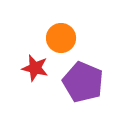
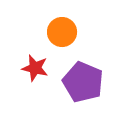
orange circle: moved 1 px right, 6 px up
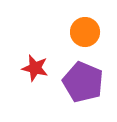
orange circle: moved 23 px right
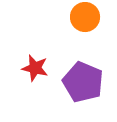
orange circle: moved 15 px up
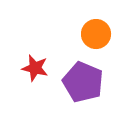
orange circle: moved 11 px right, 17 px down
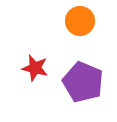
orange circle: moved 16 px left, 13 px up
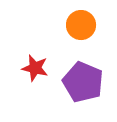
orange circle: moved 1 px right, 4 px down
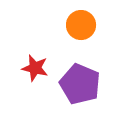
purple pentagon: moved 3 px left, 2 px down
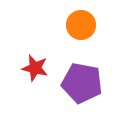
purple pentagon: moved 2 px right, 1 px up; rotated 12 degrees counterclockwise
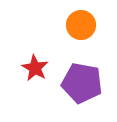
red star: rotated 16 degrees clockwise
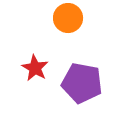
orange circle: moved 13 px left, 7 px up
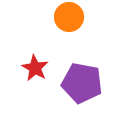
orange circle: moved 1 px right, 1 px up
